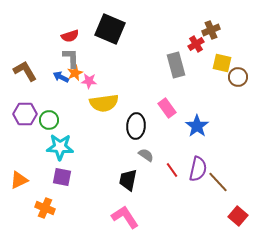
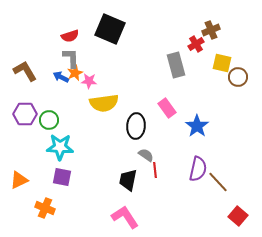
red line: moved 17 px left; rotated 28 degrees clockwise
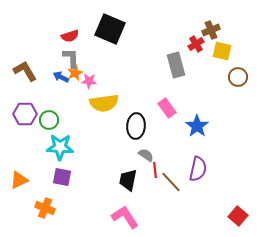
yellow square: moved 12 px up
brown line: moved 47 px left
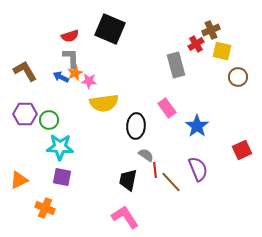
purple semicircle: rotated 35 degrees counterclockwise
red square: moved 4 px right, 66 px up; rotated 24 degrees clockwise
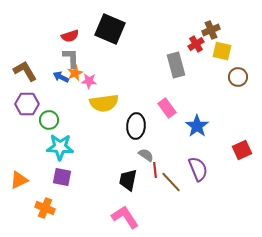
purple hexagon: moved 2 px right, 10 px up
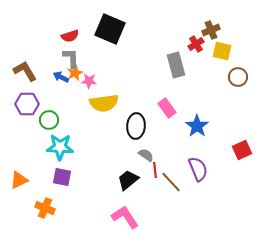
black trapezoid: rotated 40 degrees clockwise
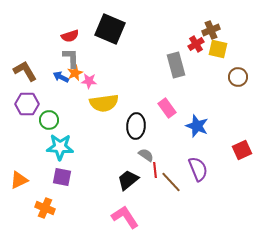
yellow square: moved 4 px left, 2 px up
blue star: rotated 15 degrees counterclockwise
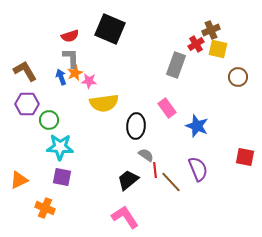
gray rectangle: rotated 35 degrees clockwise
blue arrow: rotated 42 degrees clockwise
red square: moved 3 px right, 7 px down; rotated 36 degrees clockwise
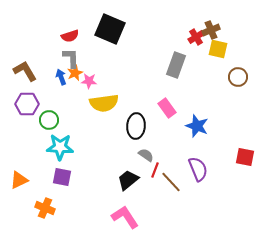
red cross: moved 7 px up
red line: rotated 28 degrees clockwise
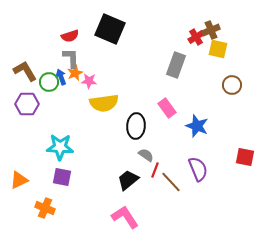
brown circle: moved 6 px left, 8 px down
green circle: moved 38 px up
